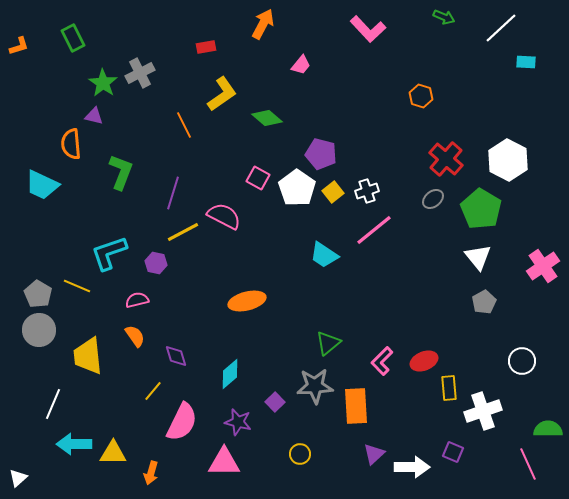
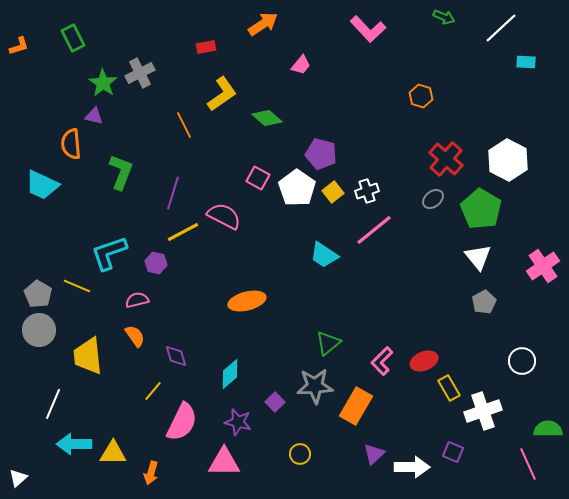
orange arrow at (263, 24): rotated 28 degrees clockwise
yellow rectangle at (449, 388): rotated 25 degrees counterclockwise
orange rectangle at (356, 406): rotated 33 degrees clockwise
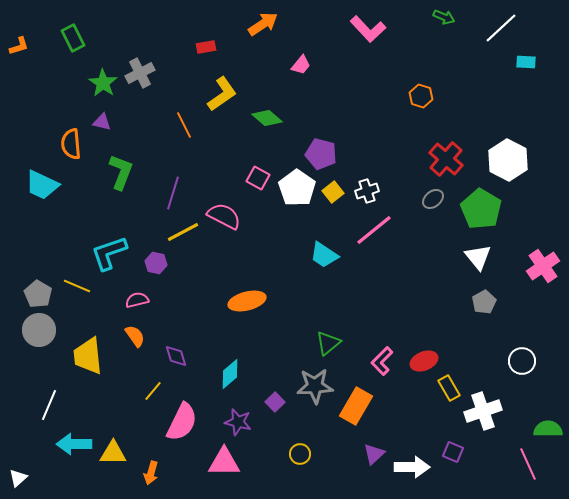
purple triangle at (94, 116): moved 8 px right, 6 px down
white line at (53, 404): moved 4 px left, 1 px down
